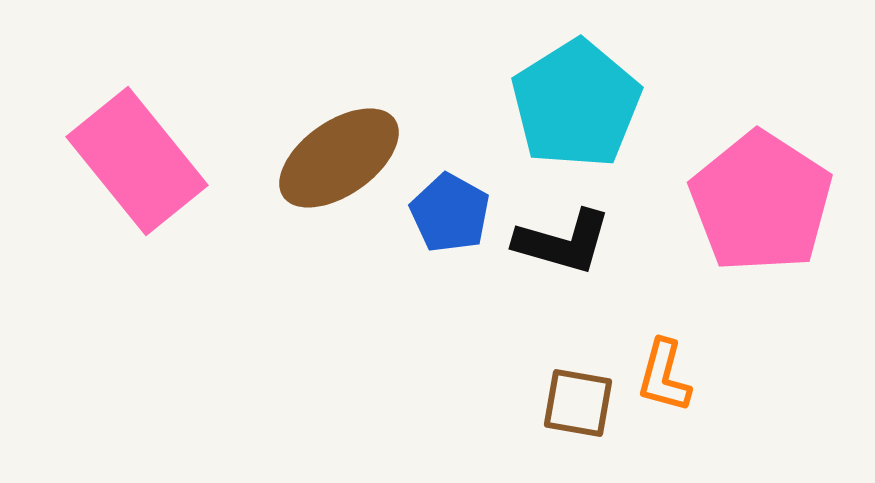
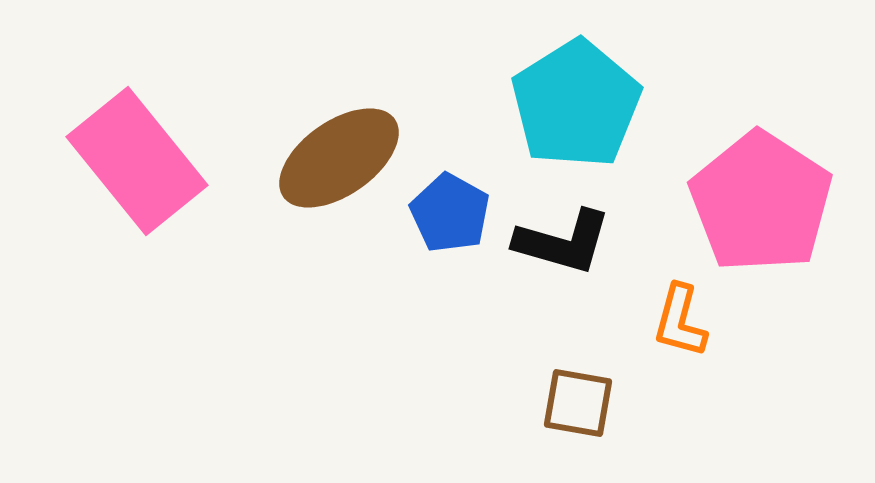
orange L-shape: moved 16 px right, 55 px up
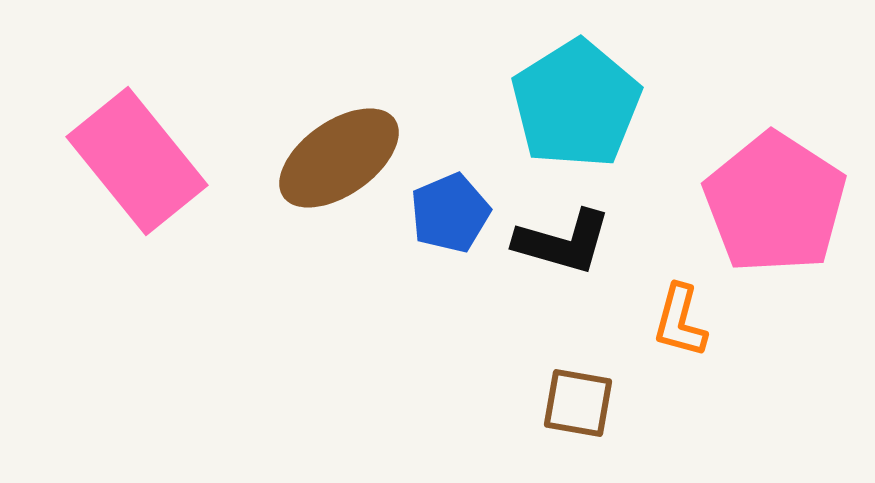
pink pentagon: moved 14 px right, 1 px down
blue pentagon: rotated 20 degrees clockwise
